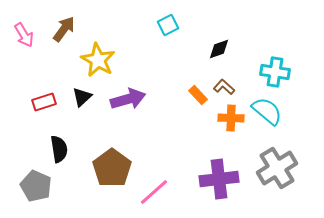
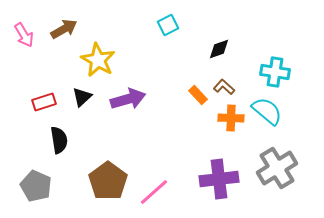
brown arrow: rotated 24 degrees clockwise
black semicircle: moved 9 px up
brown pentagon: moved 4 px left, 13 px down
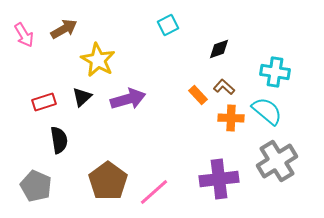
gray cross: moved 7 px up
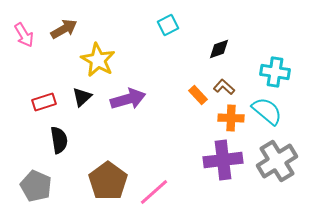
purple cross: moved 4 px right, 19 px up
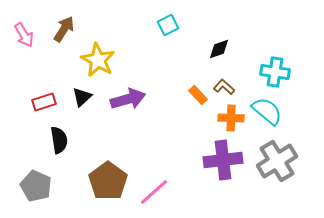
brown arrow: rotated 28 degrees counterclockwise
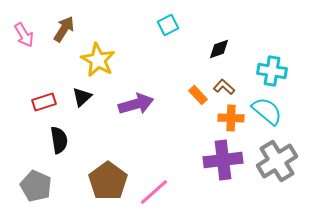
cyan cross: moved 3 px left, 1 px up
purple arrow: moved 8 px right, 5 px down
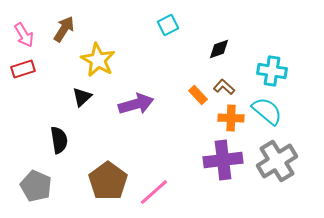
red rectangle: moved 21 px left, 33 px up
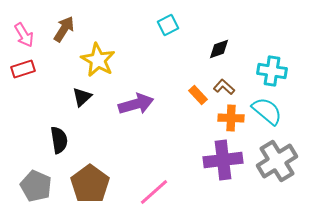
brown pentagon: moved 18 px left, 3 px down
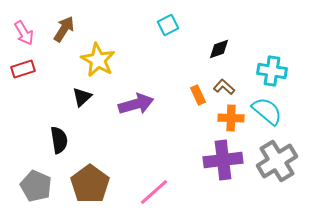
pink arrow: moved 2 px up
orange rectangle: rotated 18 degrees clockwise
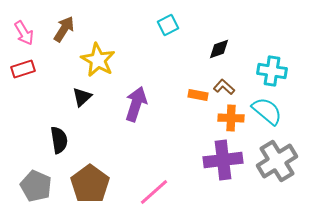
orange rectangle: rotated 54 degrees counterclockwise
purple arrow: rotated 56 degrees counterclockwise
